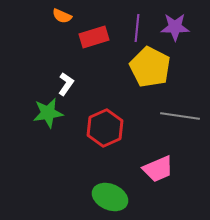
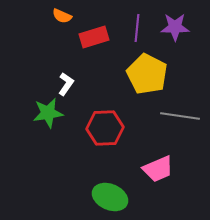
yellow pentagon: moved 3 px left, 7 px down
red hexagon: rotated 21 degrees clockwise
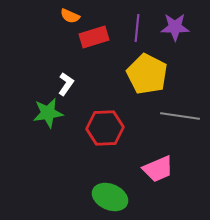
orange semicircle: moved 8 px right
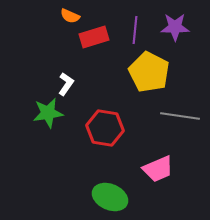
purple line: moved 2 px left, 2 px down
yellow pentagon: moved 2 px right, 2 px up
red hexagon: rotated 12 degrees clockwise
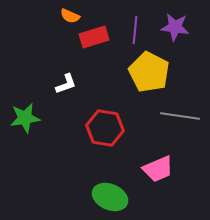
purple star: rotated 8 degrees clockwise
white L-shape: rotated 35 degrees clockwise
green star: moved 23 px left, 5 px down
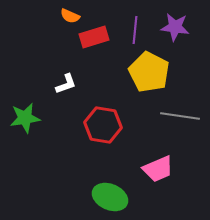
red hexagon: moved 2 px left, 3 px up
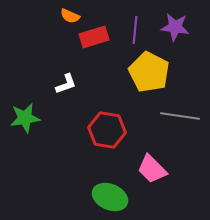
red hexagon: moved 4 px right, 5 px down
pink trapezoid: moved 6 px left; rotated 68 degrees clockwise
